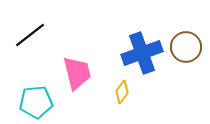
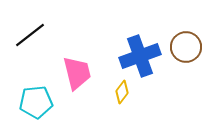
blue cross: moved 2 px left, 3 px down
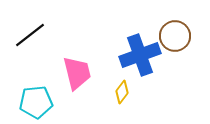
brown circle: moved 11 px left, 11 px up
blue cross: moved 1 px up
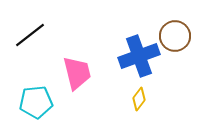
blue cross: moved 1 px left, 1 px down
yellow diamond: moved 17 px right, 7 px down
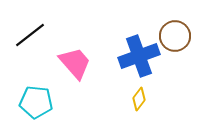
pink trapezoid: moved 2 px left, 10 px up; rotated 27 degrees counterclockwise
cyan pentagon: rotated 12 degrees clockwise
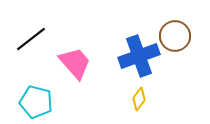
black line: moved 1 px right, 4 px down
cyan pentagon: rotated 8 degrees clockwise
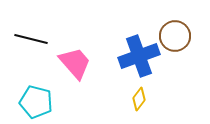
black line: rotated 52 degrees clockwise
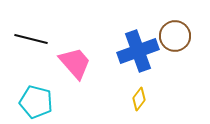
blue cross: moved 1 px left, 5 px up
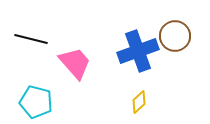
yellow diamond: moved 3 px down; rotated 10 degrees clockwise
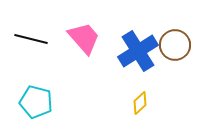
brown circle: moved 9 px down
blue cross: rotated 12 degrees counterclockwise
pink trapezoid: moved 9 px right, 25 px up
yellow diamond: moved 1 px right, 1 px down
